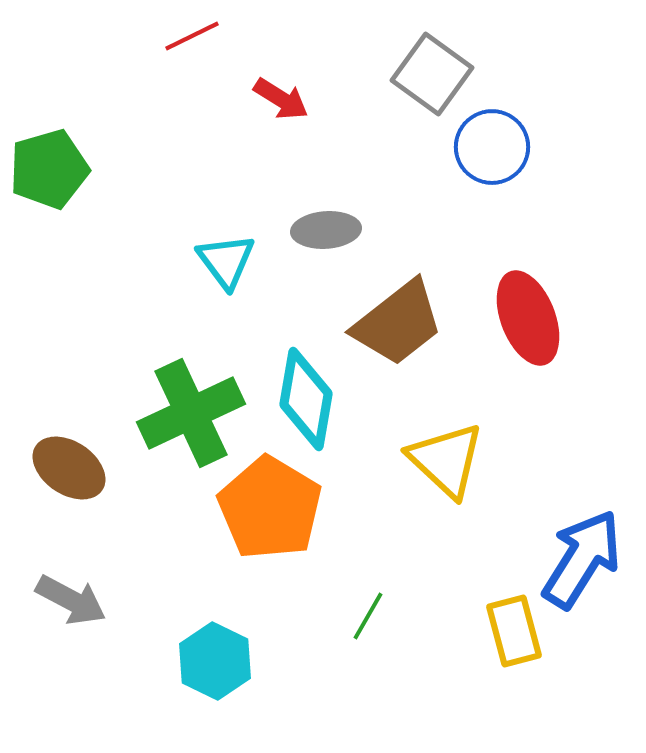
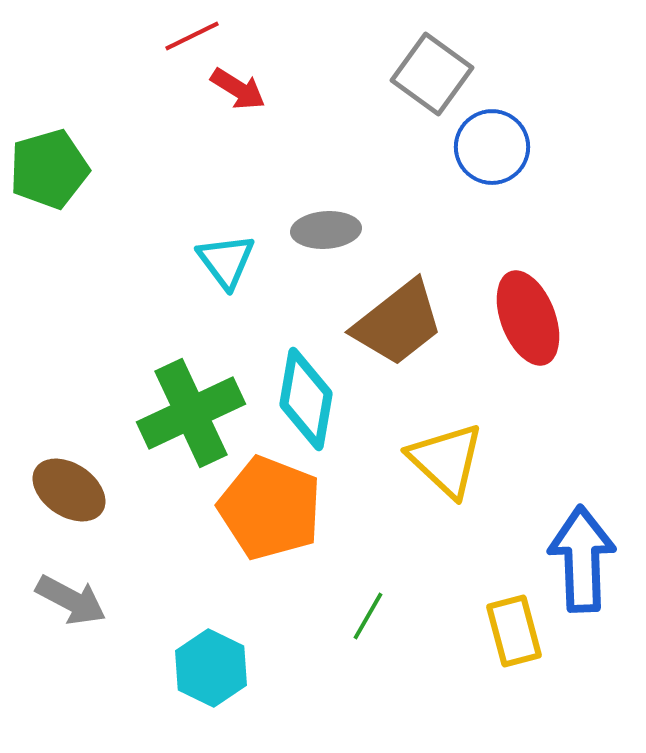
red arrow: moved 43 px left, 10 px up
brown ellipse: moved 22 px down
orange pentagon: rotated 10 degrees counterclockwise
blue arrow: rotated 34 degrees counterclockwise
cyan hexagon: moved 4 px left, 7 px down
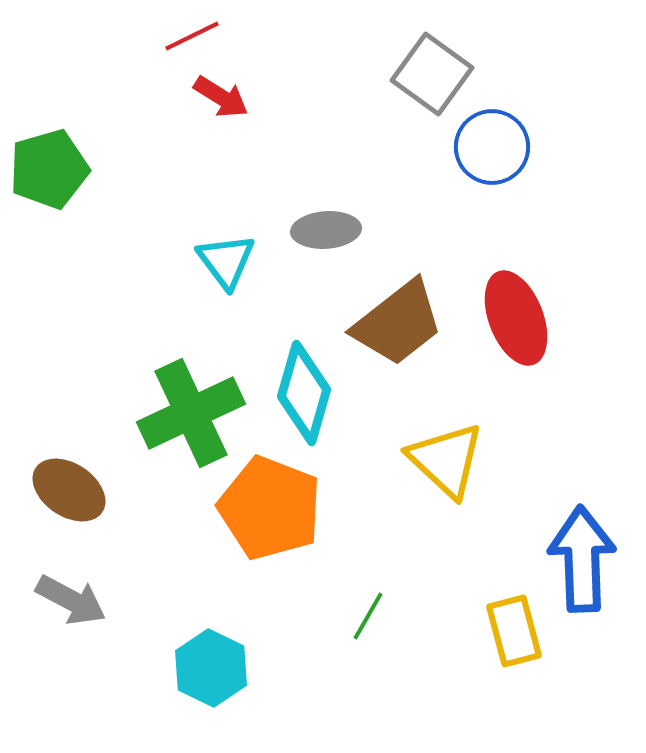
red arrow: moved 17 px left, 8 px down
red ellipse: moved 12 px left
cyan diamond: moved 2 px left, 6 px up; rotated 6 degrees clockwise
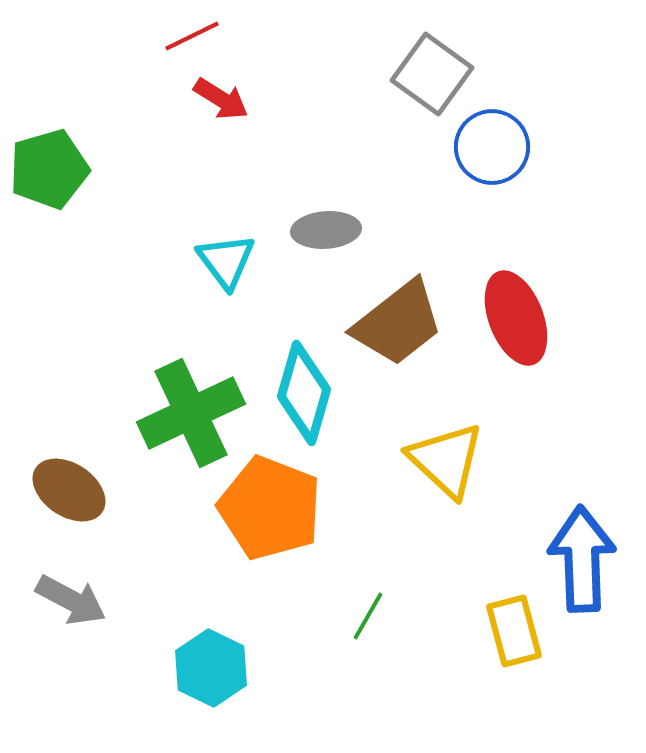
red arrow: moved 2 px down
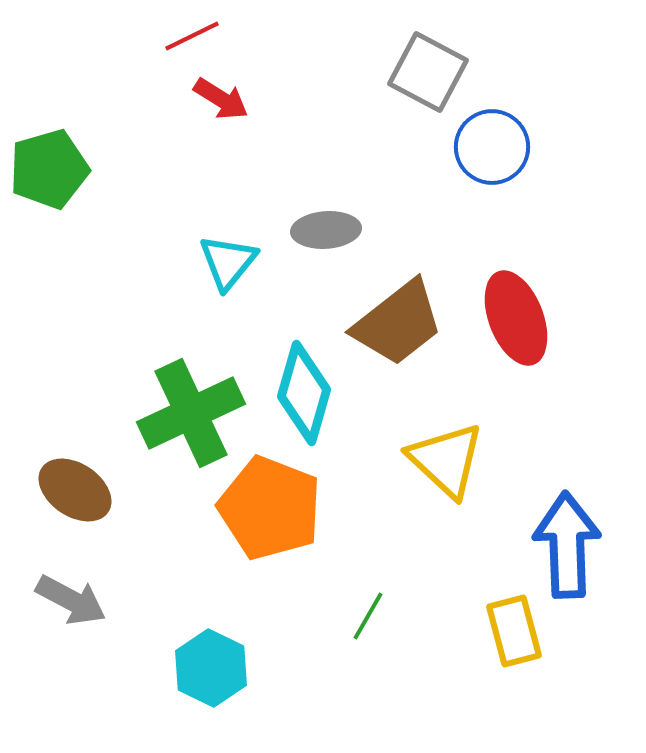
gray square: moved 4 px left, 2 px up; rotated 8 degrees counterclockwise
cyan triangle: moved 2 px right, 1 px down; rotated 16 degrees clockwise
brown ellipse: moved 6 px right
blue arrow: moved 15 px left, 14 px up
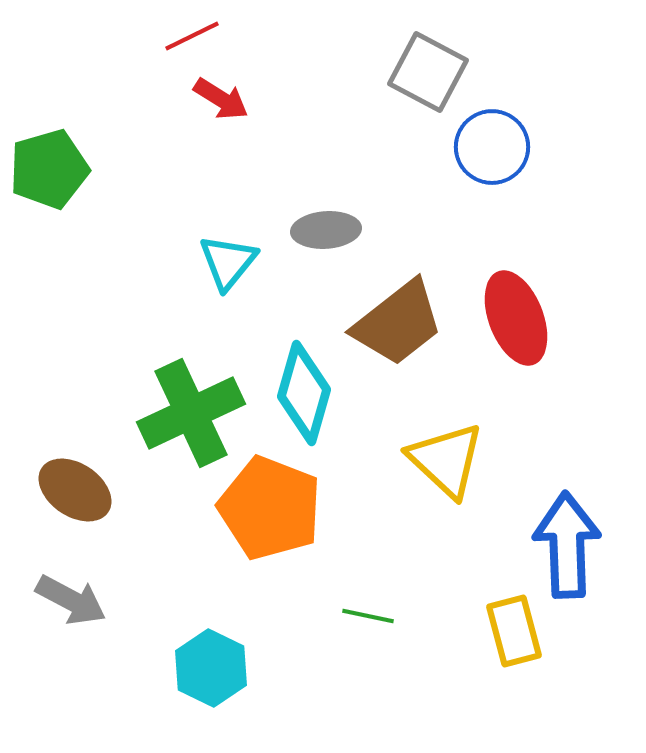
green line: rotated 72 degrees clockwise
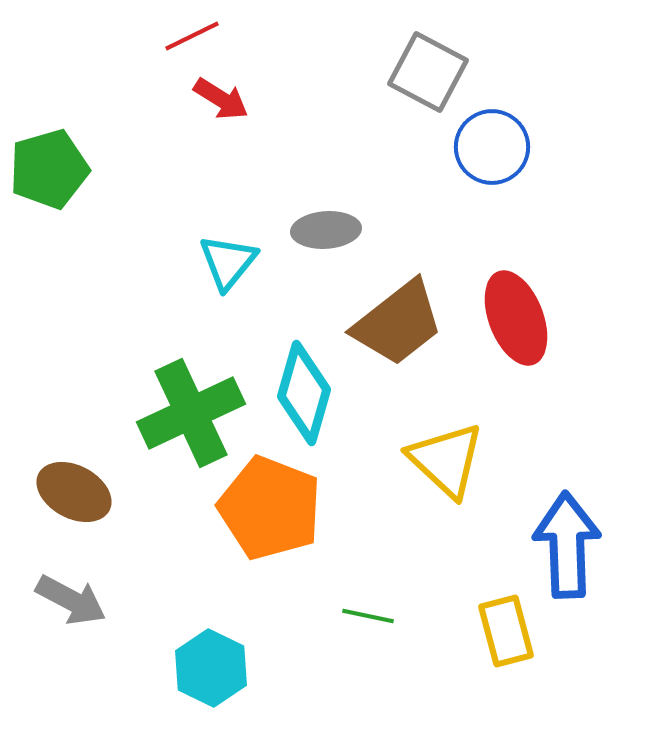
brown ellipse: moved 1 px left, 2 px down; rotated 6 degrees counterclockwise
yellow rectangle: moved 8 px left
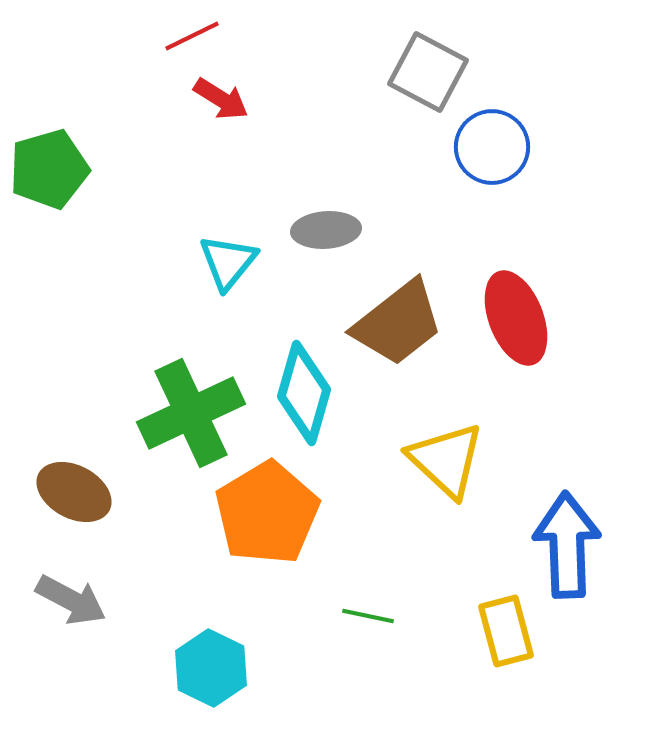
orange pentagon: moved 3 px left, 5 px down; rotated 20 degrees clockwise
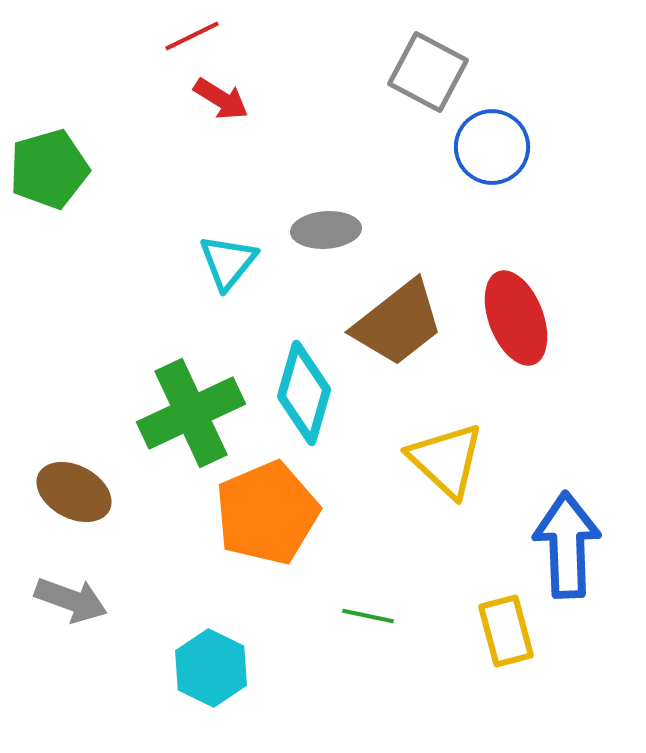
orange pentagon: rotated 8 degrees clockwise
gray arrow: rotated 8 degrees counterclockwise
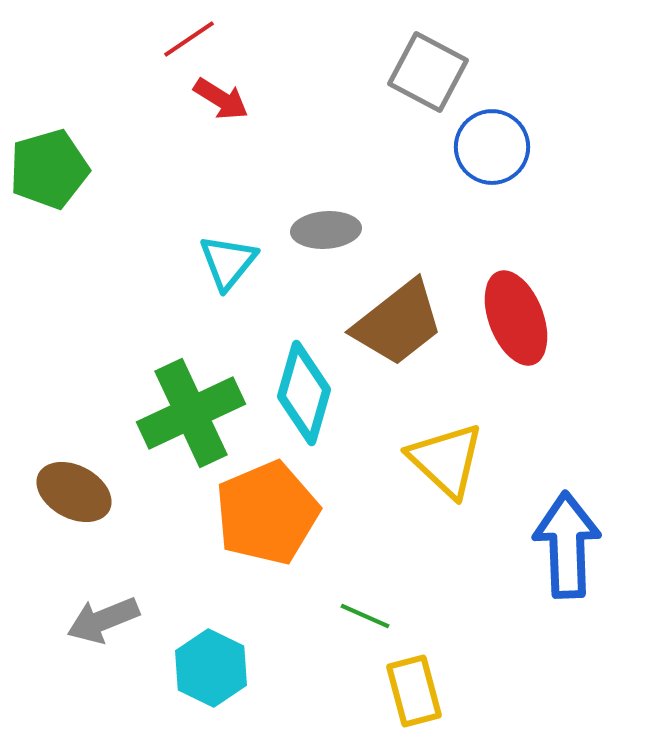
red line: moved 3 px left, 3 px down; rotated 8 degrees counterclockwise
gray arrow: moved 32 px right, 20 px down; rotated 138 degrees clockwise
green line: moved 3 px left; rotated 12 degrees clockwise
yellow rectangle: moved 92 px left, 60 px down
